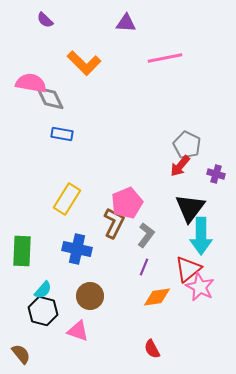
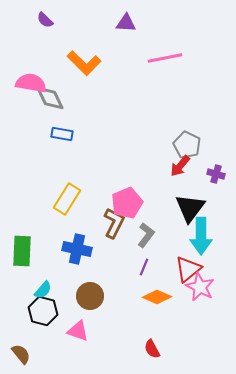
orange diamond: rotated 32 degrees clockwise
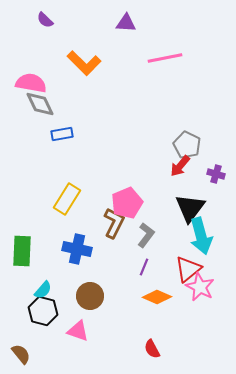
gray diamond: moved 10 px left, 6 px down
blue rectangle: rotated 20 degrees counterclockwise
cyan arrow: rotated 15 degrees counterclockwise
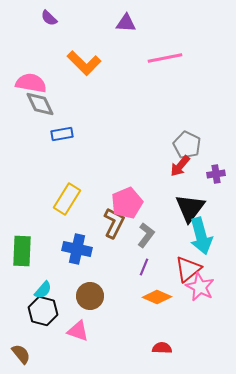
purple semicircle: moved 4 px right, 2 px up
purple cross: rotated 24 degrees counterclockwise
red semicircle: moved 10 px right, 1 px up; rotated 120 degrees clockwise
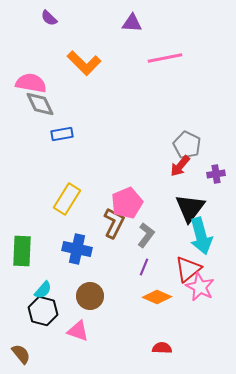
purple triangle: moved 6 px right
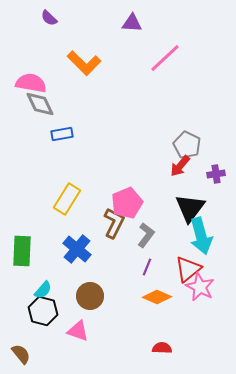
pink line: rotated 32 degrees counterclockwise
blue cross: rotated 28 degrees clockwise
purple line: moved 3 px right
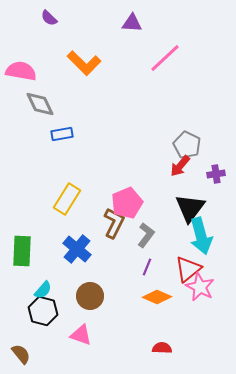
pink semicircle: moved 10 px left, 12 px up
pink triangle: moved 3 px right, 4 px down
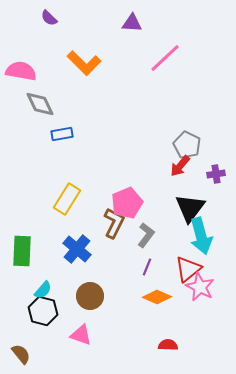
red semicircle: moved 6 px right, 3 px up
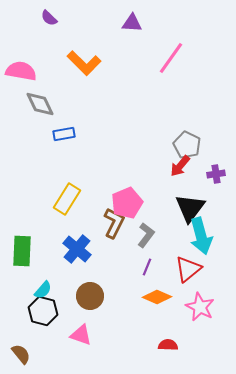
pink line: moved 6 px right; rotated 12 degrees counterclockwise
blue rectangle: moved 2 px right
pink star: moved 20 px down
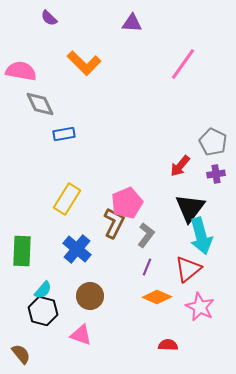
pink line: moved 12 px right, 6 px down
gray pentagon: moved 26 px right, 3 px up
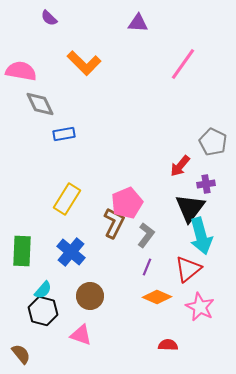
purple triangle: moved 6 px right
purple cross: moved 10 px left, 10 px down
blue cross: moved 6 px left, 3 px down
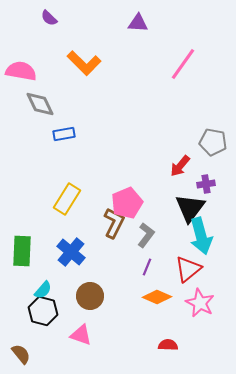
gray pentagon: rotated 16 degrees counterclockwise
pink star: moved 4 px up
